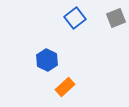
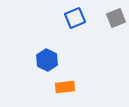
blue square: rotated 15 degrees clockwise
orange rectangle: rotated 36 degrees clockwise
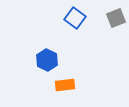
blue square: rotated 30 degrees counterclockwise
orange rectangle: moved 2 px up
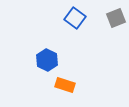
orange rectangle: rotated 24 degrees clockwise
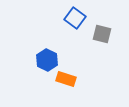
gray square: moved 14 px left, 16 px down; rotated 36 degrees clockwise
orange rectangle: moved 1 px right, 6 px up
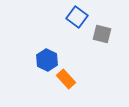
blue square: moved 2 px right, 1 px up
orange rectangle: rotated 30 degrees clockwise
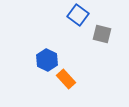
blue square: moved 1 px right, 2 px up
